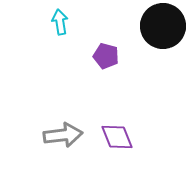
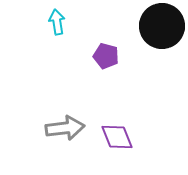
cyan arrow: moved 3 px left
black circle: moved 1 px left
gray arrow: moved 2 px right, 7 px up
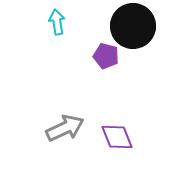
black circle: moved 29 px left
gray arrow: rotated 18 degrees counterclockwise
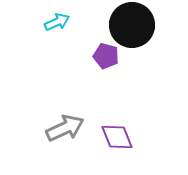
cyan arrow: rotated 75 degrees clockwise
black circle: moved 1 px left, 1 px up
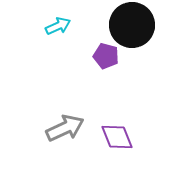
cyan arrow: moved 1 px right, 4 px down
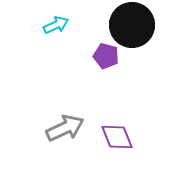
cyan arrow: moved 2 px left, 1 px up
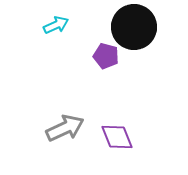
black circle: moved 2 px right, 2 px down
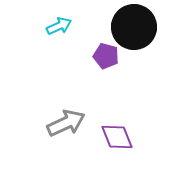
cyan arrow: moved 3 px right, 1 px down
gray arrow: moved 1 px right, 5 px up
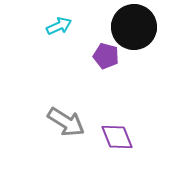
gray arrow: moved 1 px up; rotated 57 degrees clockwise
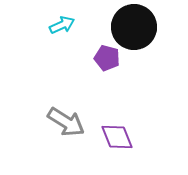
cyan arrow: moved 3 px right, 1 px up
purple pentagon: moved 1 px right, 2 px down
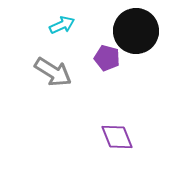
black circle: moved 2 px right, 4 px down
gray arrow: moved 13 px left, 50 px up
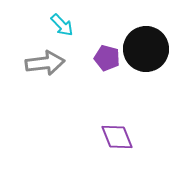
cyan arrow: rotated 70 degrees clockwise
black circle: moved 10 px right, 18 px down
gray arrow: moved 8 px left, 9 px up; rotated 39 degrees counterclockwise
